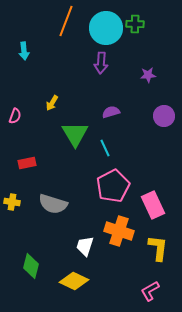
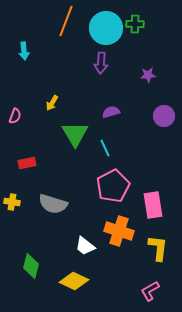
pink rectangle: rotated 16 degrees clockwise
white trapezoid: rotated 70 degrees counterclockwise
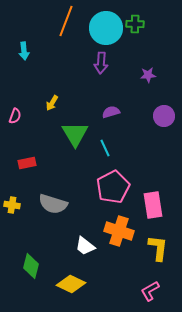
pink pentagon: moved 1 px down
yellow cross: moved 3 px down
yellow diamond: moved 3 px left, 3 px down
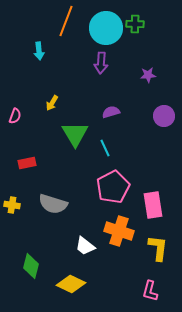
cyan arrow: moved 15 px right
pink L-shape: rotated 45 degrees counterclockwise
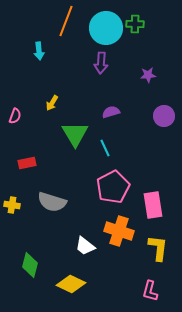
gray semicircle: moved 1 px left, 2 px up
green diamond: moved 1 px left, 1 px up
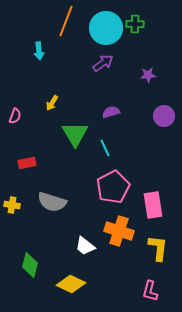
purple arrow: moved 2 px right; rotated 130 degrees counterclockwise
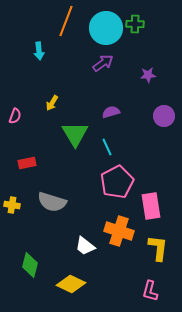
cyan line: moved 2 px right, 1 px up
pink pentagon: moved 4 px right, 5 px up
pink rectangle: moved 2 px left, 1 px down
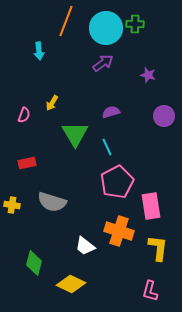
purple star: rotated 21 degrees clockwise
pink semicircle: moved 9 px right, 1 px up
green diamond: moved 4 px right, 2 px up
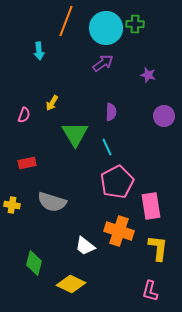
purple semicircle: rotated 108 degrees clockwise
